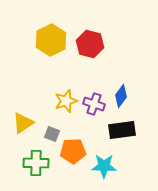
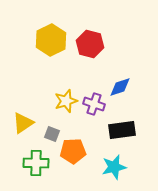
blue diamond: moved 1 px left, 9 px up; rotated 35 degrees clockwise
cyan star: moved 10 px right, 1 px down; rotated 15 degrees counterclockwise
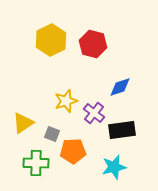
red hexagon: moved 3 px right
purple cross: moved 9 px down; rotated 20 degrees clockwise
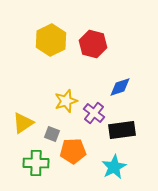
cyan star: rotated 15 degrees counterclockwise
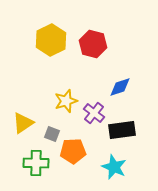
cyan star: rotated 20 degrees counterclockwise
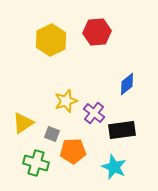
red hexagon: moved 4 px right, 12 px up; rotated 20 degrees counterclockwise
blue diamond: moved 7 px right, 3 px up; rotated 20 degrees counterclockwise
green cross: rotated 15 degrees clockwise
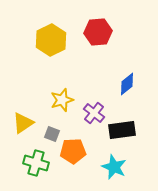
red hexagon: moved 1 px right
yellow star: moved 4 px left, 1 px up
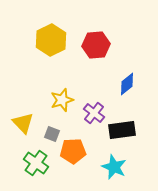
red hexagon: moved 2 px left, 13 px down
yellow triangle: rotated 40 degrees counterclockwise
green cross: rotated 20 degrees clockwise
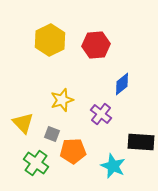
yellow hexagon: moved 1 px left
blue diamond: moved 5 px left
purple cross: moved 7 px right, 1 px down
black rectangle: moved 19 px right, 12 px down; rotated 12 degrees clockwise
cyan star: moved 1 px left, 1 px up
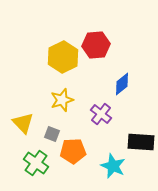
yellow hexagon: moved 13 px right, 17 px down
